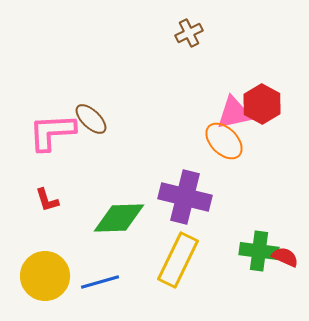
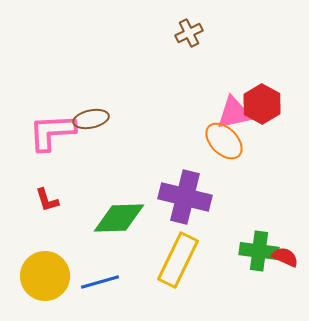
brown ellipse: rotated 56 degrees counterclockwise
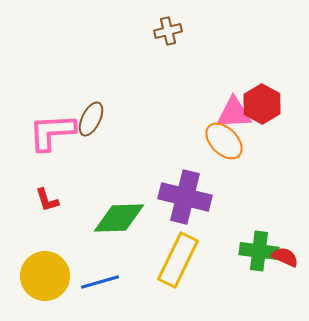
brown cross: moved 21 px left, 2 px up; rotated 12 degrees clockwise
pink triangle: rotated 9 degrees clockwise
brown ellipse: rotated 52 degrees counterclockwise
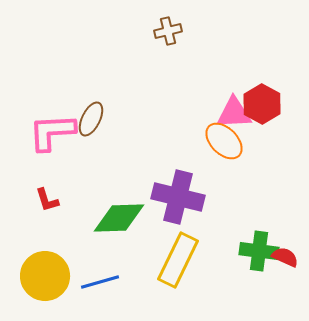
purple cross: moved 7 px left
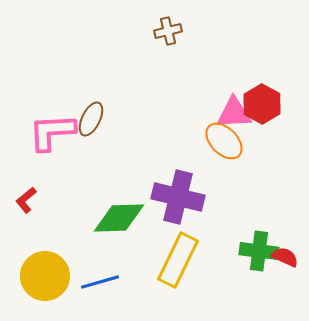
red L-shape: moved 21 px left; rotated 68 degrees clockwise
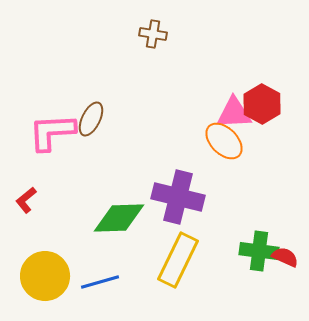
brown cross: moved 15 px left, 3 px down; rotated 24 degrees clockwise
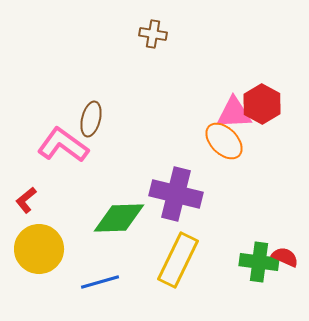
brown ellipse: rotated 12 degrees counterclockwise
pink L-shape: moved 11 px right, 13 px down; rotated 39 degrees clockwise
purple cross: moved 2 px left, 3 px up
green cross: moved 11 px down
yellow circle: moved 6 px left, 27 px up
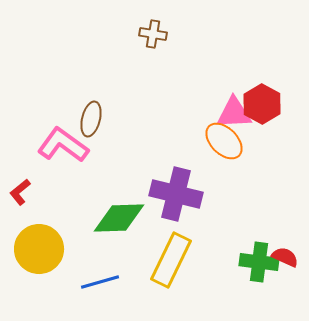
red L-shape: moved 6 px left, 8 px up
yellow rectangle: moved 7 px left
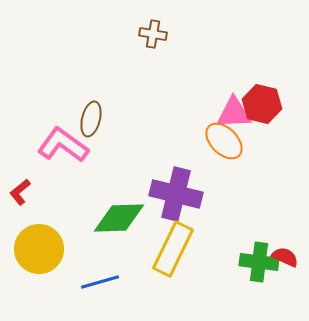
red hexagon: rotated 15 degrees counterclockwise
yellow rectangle: moved 2 px right, 11 px up
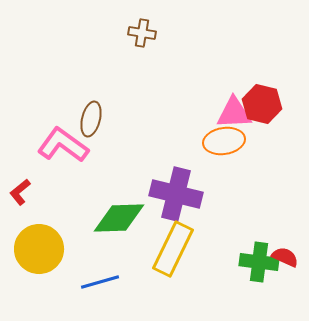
brown cross: moved 11 px left, 1 px up
orange ellipse: rotated 54 degrees counterclockwise
